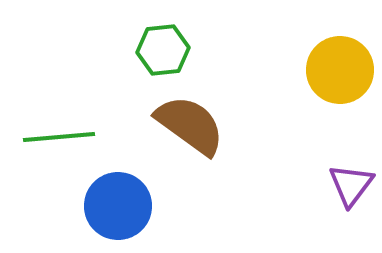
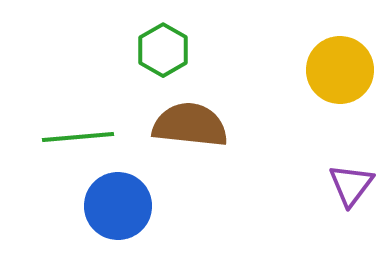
green hexagon: rotated 24 degrees counterclockwise
brown semicircle: rotated 30 degrees counterclockwise
green line: moved 19 px right
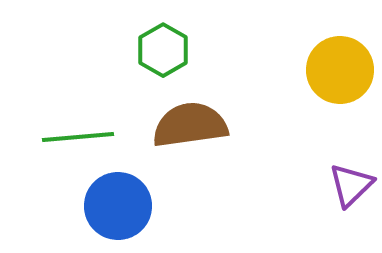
brown semicircle: rotated 14 degrees counterclockwise
purple triangle: rotated 9 degrees clockwise
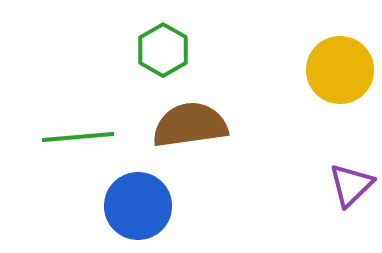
blue circle: moved 20 px right
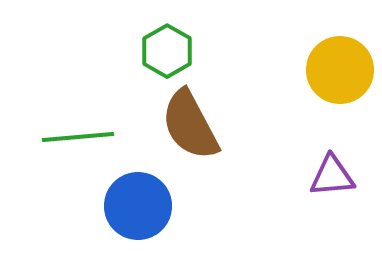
green hexagon: moved 4 px right, 1 px down
brown semicircle: rotated 110 degrees counterclockwise
purple triangle: moved 19 px left, 9 px up; rotated 39 degrees clockwise
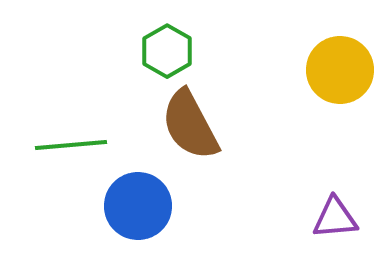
green line: moved 7 px left, 8 px down
purple triangle: moved 3 px right, 42 px down
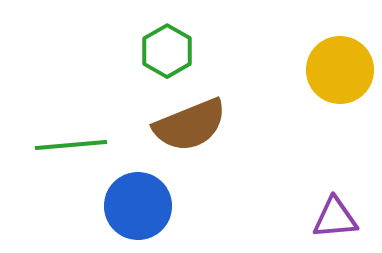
brown semicircle: rotated 84 degrees counterclockwise
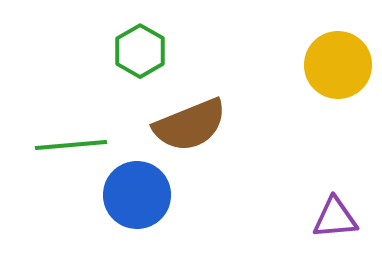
green hexagon: moved 27 px left
yellow circle: moved 2 px left, 5 px up
blue circle: moved 1 px left, 11 px up
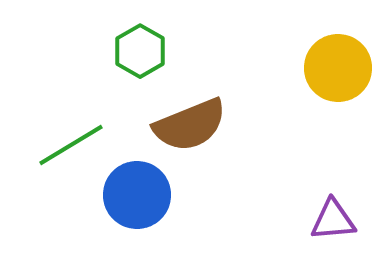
yellow circle: moved 3 px down
green line: rotated 26 degrees counterclockwise
purple triangle: moved 2 px left, 2 px down
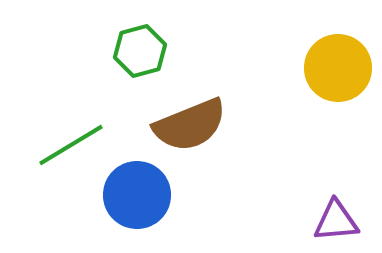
green hexagon: rotated 15 degrees clockwise
purple triangle: moved 3 px right, 1 px down
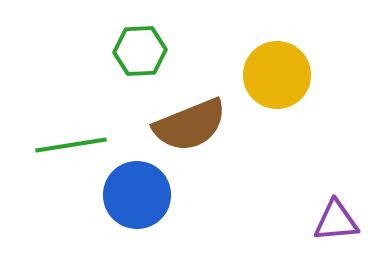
green hexagon: rotated 12 degrees clockwise
yellow circle: moved 61 px left, 7 px down
green line: rotated 22 degrees clockwise
